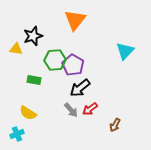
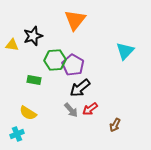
yellow triangle: moved 4 px left, 4 px up
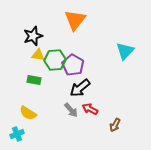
yellow triangle: moved 26 px right, 10 px down
red arrow: rotated 63 degrees clockwise
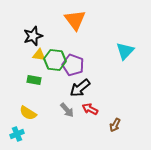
orange triangle: rotated 15 degrees counterclockwise
yellow triangle: moved 1 px right
green hexagon: rotated 10 degrees clockwise
purple pentagon: rotated 10 degrees counterclockwise
gray arrow: moved 4 px left
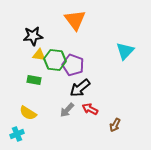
black star: rotated 12 degrees clockwise
gray arrow: rotated 84 degrees clockwise
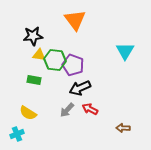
cyan triangle: rotated 12 degrees counterclockwise
black arrow: rotated 15 degrees clockwise
brown arrow: moved 8 px right, 3 px down; rotated 64 degrees clockwise
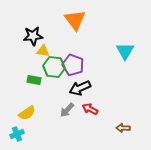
yellow triangle: moved 4 px right, 4 px up
green hexagon: moved 1 px left, 7 px down
yellow semicircle: moved 1 px left; rotated 66 degrees counterclockwise
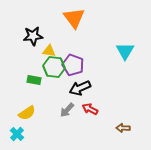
orange triangle: moved 1 px left, 2 px up
yellow triangle: moved 6 px right
cyan cross: rotated 24 degrees counterclockwise
